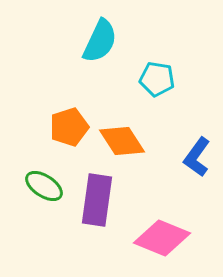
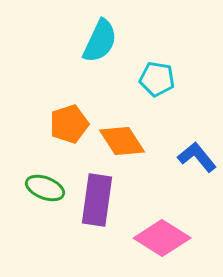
orange pentagon: moved 3 px up
blue L-shape: rotated 105 degrees clockwise
green ellipse: moved 1 px right, 2 px down; rotated 12 degrees counterclockwise
pink diamond: rotated 10 degrees clockwise
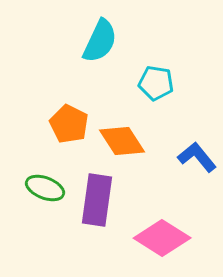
cyan pentagon: moved 1 px left, 4 px down
orange pentagon: rotated 27 degrees counterclockwise
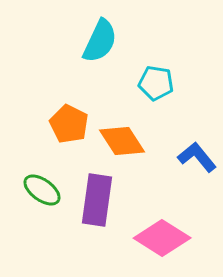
green ellipse: moved 3 px left, 2 px down; rotated 15 degrees clockwise
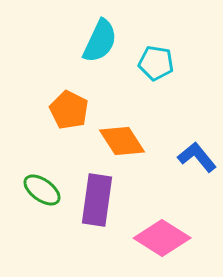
cyan pentagon: moved 20 px up
orange pentagon: moved 14 px up
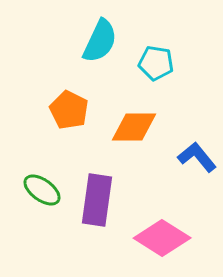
orange diamond: moved 12 px right, 14 px up; rotated 57 degrees counterclockwise
